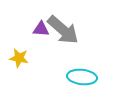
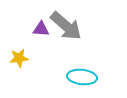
gray arrow: moved 3 px right, 4 px up
yellow star: rotated 18 degrees counterclockwise
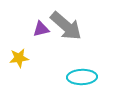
purple triangle: rotated 18 degrees counterclockwise
cyan ellipse: rotated 8 degrees counterclockwise
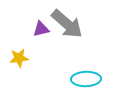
gray arrow: moved 1 px right, 2 px up
cyan ellipse: moved 4 px right, 2 px down
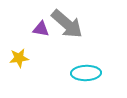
purple triangle: rotated 24 degrees clockwise
cyan ellipse: moved 6 px up
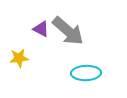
gray arrow: moved 1 px right, 7 px down
purple triangle: rotated 18 degrees clockwise
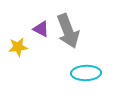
gray arrow: rotated 28 degrees clockwise
yellow star: moved 1 px left, 11 px up
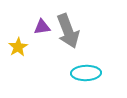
purple triangle: moved 1 px right, 2 px up; rotated 36 degrees counterclockwise
yellow star: rotated 24 degrees counterclockwise
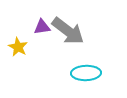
gray arrow: rotated 32 degrees counterclockwise
yellow star: rotated 12 degrees counterclockwise
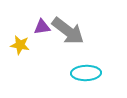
yellow star: moved 2 px right, 2 px up; rotated 18 degrees counterclockwise
